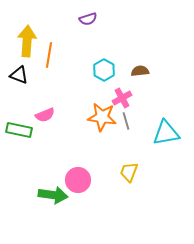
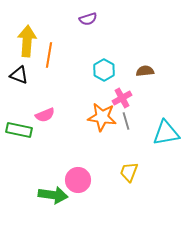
brown semicircle: moved 5 px right
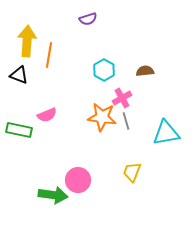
pink semicircle: moved 2 px right
yellow trapezoid: moved 3 px right
